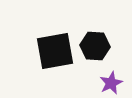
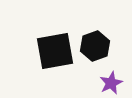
black hexagon: rotated 24 degrees counterclockwise
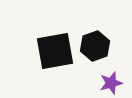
purple star: rotated 10 degrees clockwise
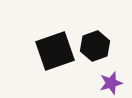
black square: rotated 9 degrees counterclockwise
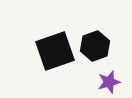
purple star: moved 2 px left, 1 px up
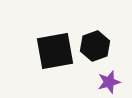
black square: rotated 9 degrees clockwise
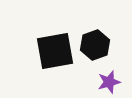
black hexagon: moved 1 px up
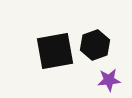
purple star: moved 2 px up; rotated 10 degrees clockwise
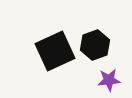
black square: rotated 15 degrees counterclockwise
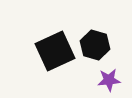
black hexagon: rotated 24 degrees counterclockwise
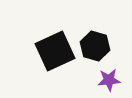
black hexagon: moved 1 px down
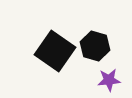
black square: rotated 30 degrees counterclockwise
